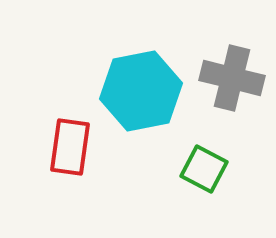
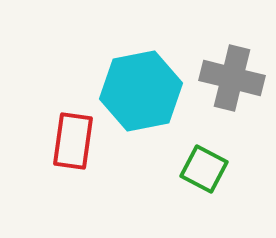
red rectangle: moved 3 px right, 6 px up
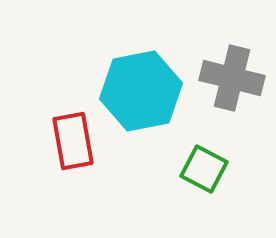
red rectangle: rotated 18 degrees counterclockwise
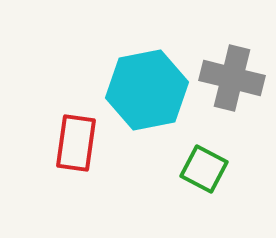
cyan hexagon: moved 6 px right, 1 px up
red rectangle: moved 3 px right, 2 px down; rotated 18 degrees clockwise
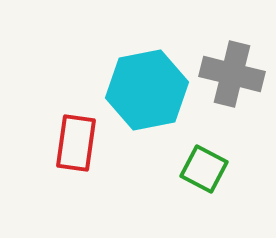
gray cross: moved 4 px up
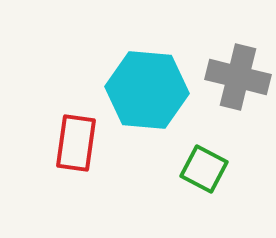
gray cross: moved 6 px right, 3 px down
cyan hexagon: rotated 16 degrees clockwise
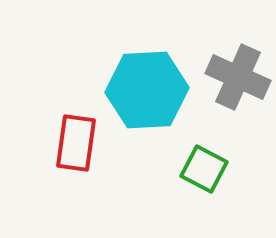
gray cross: rotated 10 degrees clockwise
cyan hexagon: rotated 8 degrees counterclockwise
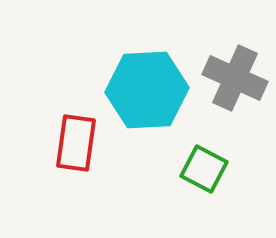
gray cross: moved 3 px left, 1 px down
